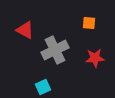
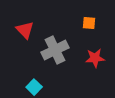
red triangle: rotated 18 degrees clockwise
cyan square: moved 9 px left; rotated 21 degrees counterclockwise
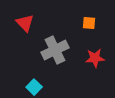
red triangle: moved 7 px up
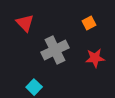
orange square: rotated 32 degrees counterclockwise
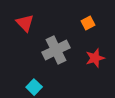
orange square: moved 1 px left
gray cross: moved 1 px right
red star: rotated 12 degrees counterclockwise
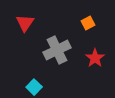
red triangle: rotated 18 degrees clockwise
gray cross: moved 1 px right
red star: rotated 18 degrees counterclockwise
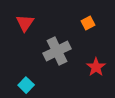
gray cross: moved 1 px down
red star: moved 1 px right, 9 px down
cyan square: moved 8 px left, 2 px up
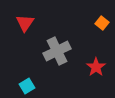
orange square: moved 14 px right; rotated 24 degrees counterclockwise
cyan square: moved 1 px right, 1 px down; rotated 14 degrees clockwise
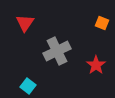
orange square: rotated 16 degrees counterclockwise
red star: moved 2 px up
cyan square: moved 1 px right; rotated 21 degrees counterclockwise
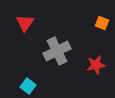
red star: rotated 24 degrees clockwise
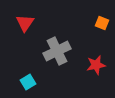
cyan square: moved 4 px up; rotated 21 degrees clockwise
